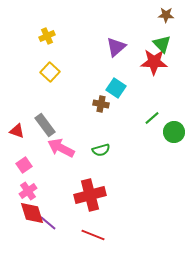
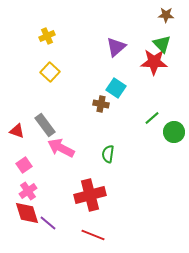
green semicircle: moved 7 px right, 4 px down; rotated 114 degrees clockwise
red diamond: moved 5 px left
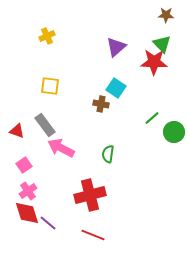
yellow square: moved 14 px down; rotated 36 degrees counterclockwise
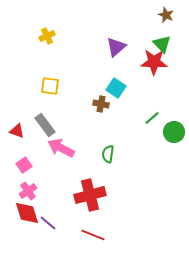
brown star: rotated 21 degrees clockwise
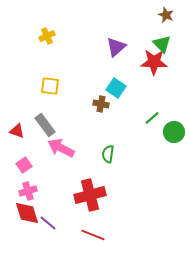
pink cross: rotated 18 degrees clockwise
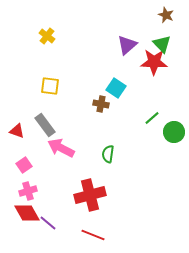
yellow cross: rotated 28 degrees counterclockwise
purple triangle: moved 11 px right, 2 px up
red diamond: rotated 12 degrees counterclockwise
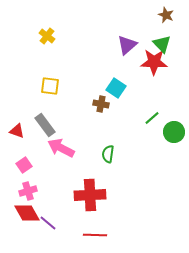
red cross: rotated 12 degrees clockwise
red line: moved 2 px right; rotated 20 degrees counterclockwise
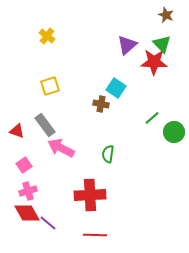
yellow square: rotated 24 degrees counterclockwise
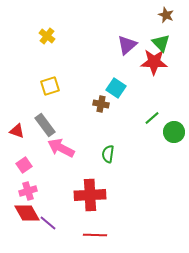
green triangle: moved 1 px left, 1 px up
